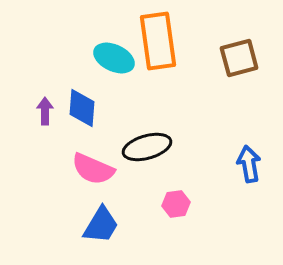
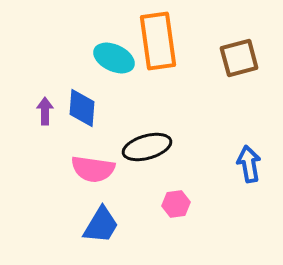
pink semicircle: rotated 15 degrees counterclockwise
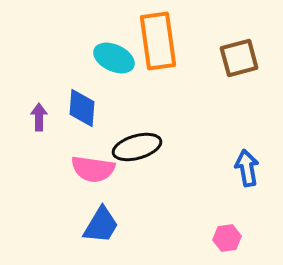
purple arrow: moved 6 px left, 6 px down
black ellipse: moved 10 px left
blue arrow: moved 2 px left, 4 px down
pink hexagon: moved 51 px right, 34 px down
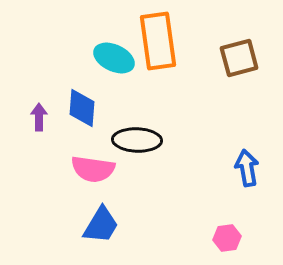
black ellipse: moved 7 px up; rotated 18 degrees clockwise
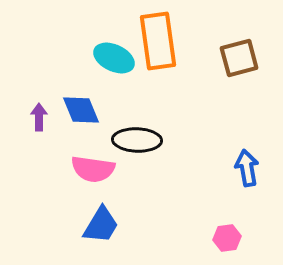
blue diamond: moved 1 px left, 2 px down; rotated 27 degrees counterclockwise
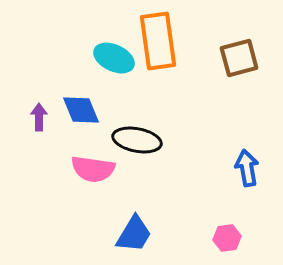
black ellipse: rotated 9 degrees clockwise
blue trapezoid: moved 33 px right, 9 px down
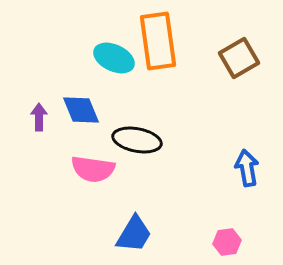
brown square: rotated 15 degrees counterclockwise
pink hexagon: moved 4 px down
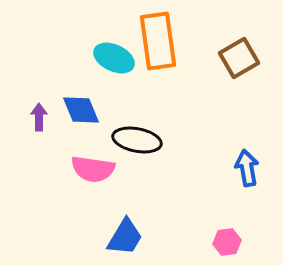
blue trapezoid: moved 9 px left, 3 px down
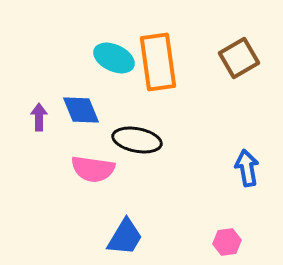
orange rectangle: moved 21 px down
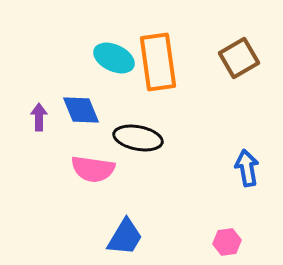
black ellipse: moved 1 px right, 2 px up
